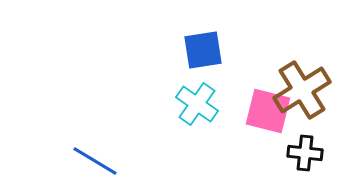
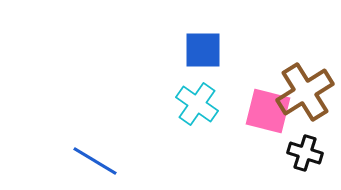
blue square: rotated 9 degrees clockwise
brown cross: moved 3 px right, 2 px down
black cross: rotated 12 degrees clockwise
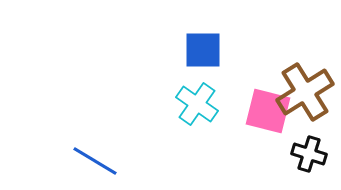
black cross: moved 4 px right, 1 px down
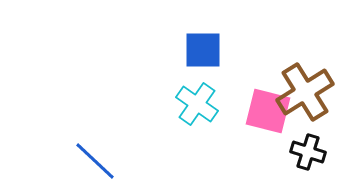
black cross: moved 1 px left, 2 px up
blue line: rotated 12 degrees clockwise
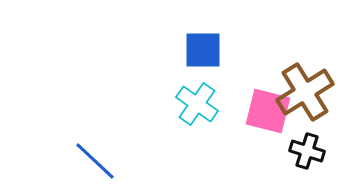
black cross: moved 1 px left, 1 px up
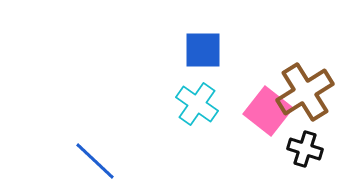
pink square: rotated 24 degrees clockwise
black cross: moved 2 px left, 2 px up
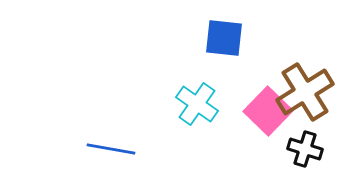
blue square: moved 21 px right, 12 px up; rotated 6 degrees clockwise
pink square: rotated 6 degrees clockwise
blue line: moved 16 px right, 12 px up; rotated 33 degrees counterclockwise
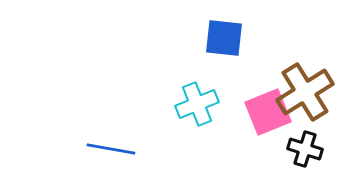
cyan cross: rotated 33 degrees clockwise
pink square: moved 1 px down; rotated 24 degrees clockwise
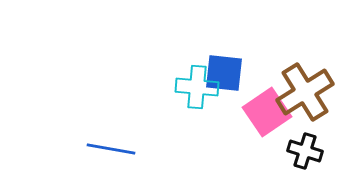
blue square: moved 35 px down
cyan cross: moved 17 px up; rotated 27 degrees clockwise
pink square: moved 1 px left; rotated 12 degrees counterclockwise
black cross: moved 2 px down
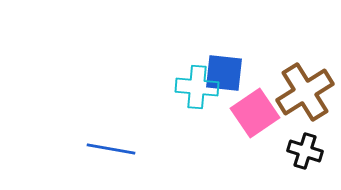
pink square: moved 12 px left, 1 px down
